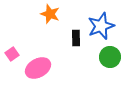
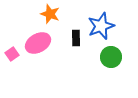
green circle: moved 1 px right
pink ellipse: moved 25 px up
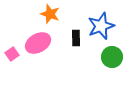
green circle: moved 1 px right
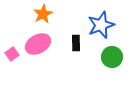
orange star: moved 7 px left; rotated 24 degrees clockwise
blue star: moved 1 px up
black rectangle: moved 5 px down
pink ellipse: moved 1 px down
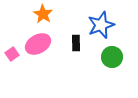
orange star: rotated 12 degrees counterclockwise
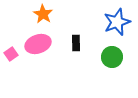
blue star: moved 16 px right, 3 px up
pink ellipse: rotated 10 degrees clockwise
pink square: moved 1 px left
